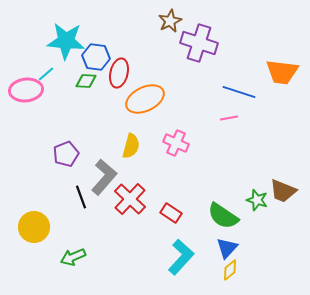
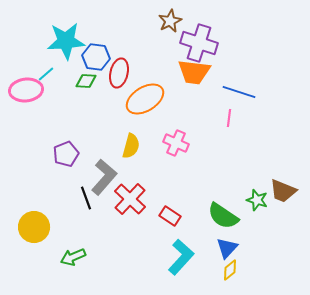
cyan star: rotated 9 degrees counterclockwise
orange trapezoid: moved 88 px left
orange ellipse: rotated 6 degrees counterclockwise
pink line: rotated 72 degrees counterclockwise
black line: moved 5 px right, 1 px down
red rectangle: moved 1 px left, 3 px down
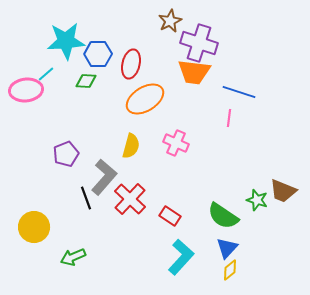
blue hexagon: moved 2 px right, 3 px up; rotated 8 degrees counterclockwise
red ellipse: moved 12 px right, 9 px up
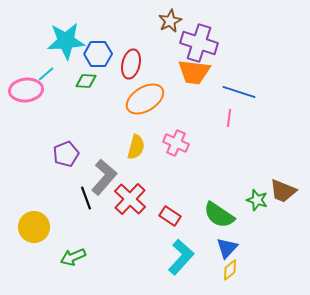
yellow semicircle: moved 5 px right, 1 px down
green semicircle: moved 4 px left, 1 px up
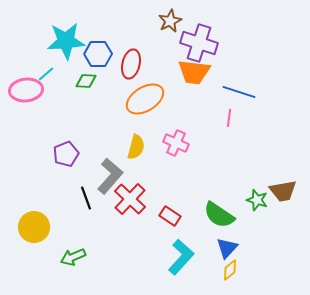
gray L-shape: moved 6 px right, 1 px up
brown trapezoid: rotated 32 degrees counterclockwise
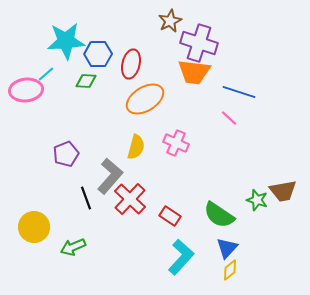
pink line: rotated 54 degrees counterclockwise
green arrow: moved 10 px up
